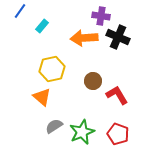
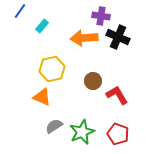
orange triangle: rotated 18 degrees counterclockwise
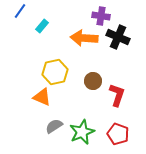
orange arrow: rotated 8 degrees clockwise
yellow hexagon: moved 3 px right, 3 px down
red L-shape: rotated 50 degrees clockwise
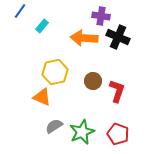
red L-shape: moved 4 px up
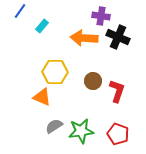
yellow hexagon: rotated 15 degrees clockwise
green star: moved 1 px left, 1 px up; rotated 15 degrees clockwise
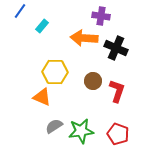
black cross: moved 2 px left, 11 px down
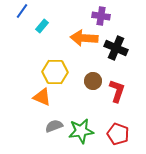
blue line: moved 2 px right
gray semicircle: rotated 12 degrees clockwise
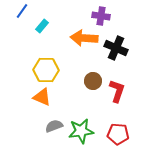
yellow hexagon: moved 9 px left, 2 px up
red pentagon: rotated 15 degrees counterclockwise
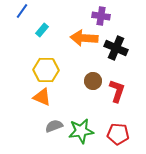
cyan rectangle: moved 4 px down
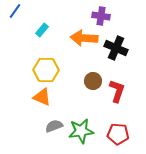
blue line: moved 7 px left
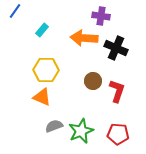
green star: rotated 15 degrees counterclockwise
